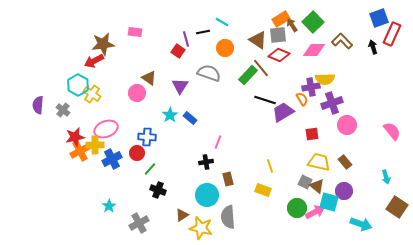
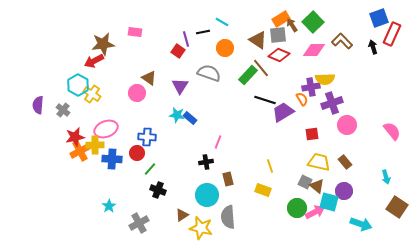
cyan star at (170, 115): moved 7 px right; rotated 28 degrees counterclockwise
blue cross at (112, 159): rotated 30 degrees clockwise
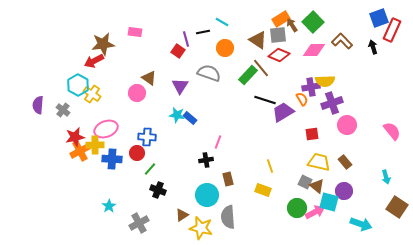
red rectangle at (392, 34): moved 4 px up
yellow semicircle at (325, 79): moved 2 px down
black cross at (206, 162): moved 2 px up
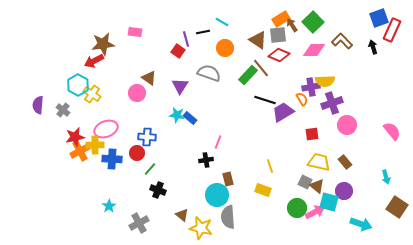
cyan circle at (207, 195): moved 10 px right
brown triangle at (182, 215): rotated 48 degrees counterclockwise
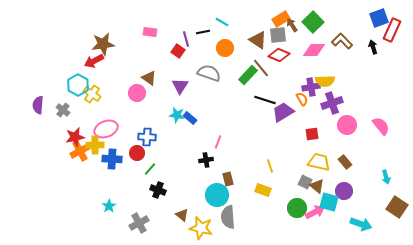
pink rectangle at (135, 32): moved 15 px right
pink semicircle at (392, 131): moved 11 px left, 5 px up
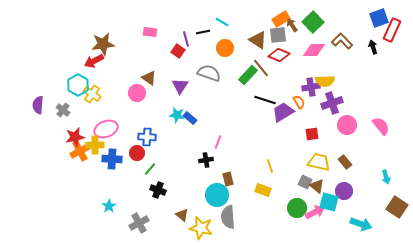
orange semicircle at (302, 99): moved 3 px left, 3 px down
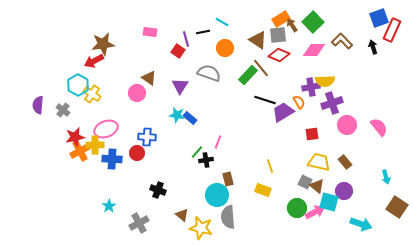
pink semicircle at (381, 126): moved 2 px left, 1 px down
green line at (150, 169): moved 47 px right, 17 px up
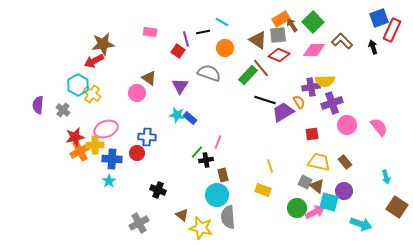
brown rectangle at (228, 179): moved 5 px left, 4 px up
cyan star at (109, 206): moved 25 px up
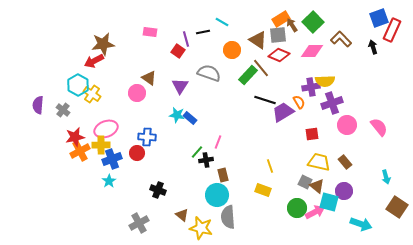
brown L-shape at (342, 41): moved 1 px left, 2 px up
orange circle at (225, 48): moved 7 px right, 2 px down
pink diamond at (314, 50): moved 2 px left, 1 px down
yellow cross at (95, 145): moved 6 px right
blue cross at (112, 159): rotated 24 degrees counterclockwise
